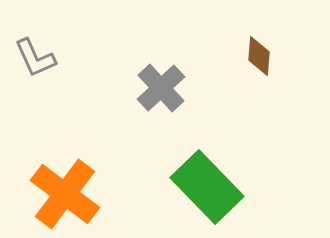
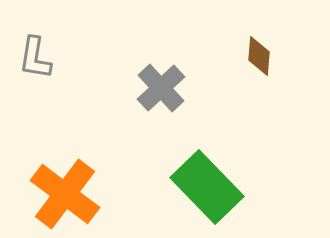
gray L-shape: rotated 33 degrees clockwise
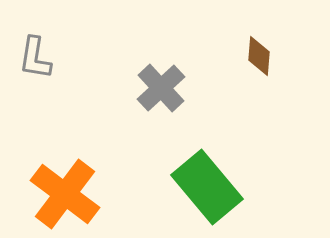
green rectangle: rotated 4 degrees clockwise
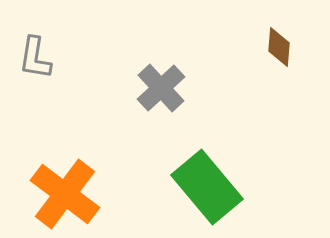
brown diamond: moved 20 px right, 9 px up
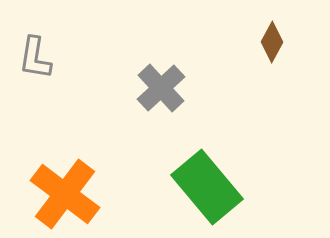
brown diamond: moved 7 px left, 5 px up; rotated 24 degrees clockwise
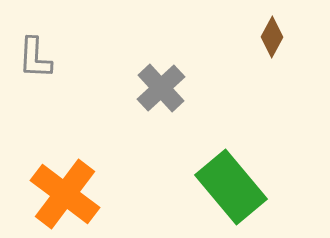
brown diamond: moved 5 px up
gray L-shape: rotated 6 degrees counterclockwise
green rectangle: moved 24 px right
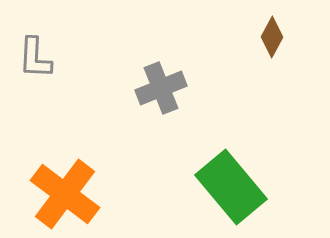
gray cross: rotated 21 degrees clockwise
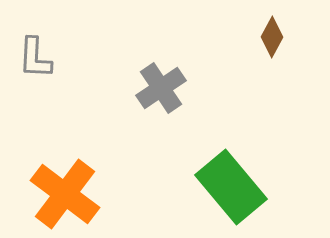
gray cross: rotated 12 degrees counterclockwise
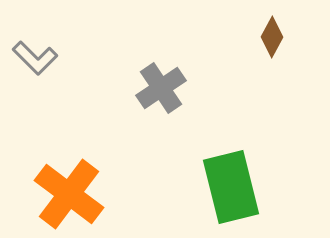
gray L-shape: rotated 48 degrees counterclockwise
green rectangle: rotated 26 degrees clockwise
orange cross: moved 4 px right
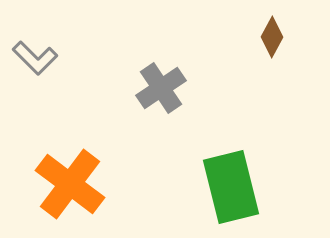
orange cross: moved 1 px right, 10 px up
